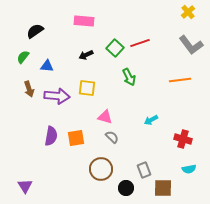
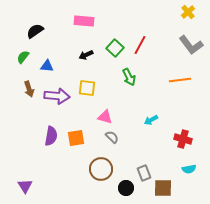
red line: moved 2 px down; rotated 42 degrees counterclockwise
gray rectangle: moved 3 px down
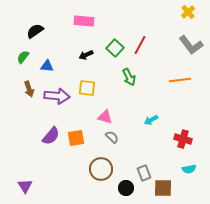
purple semicircle: rotated 30 degrees clockwise
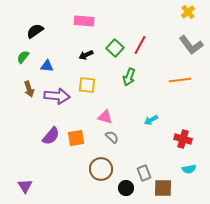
green arrow: rotated 48 degrees clockwise
yellow square: moved 3 px up
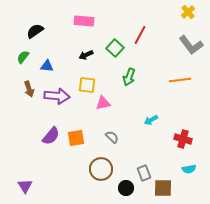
red line: moved 10 px up
pink triangle: moved 2 px left, 14 px up; rotated 28 degrees counterclockwise
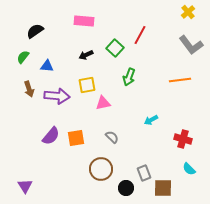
yellow square: rotated 18 degrees counterclockwise
cyan semicircle: rotated 56 degrees clockwise
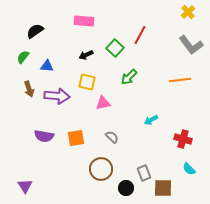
green arrow: rotated 24 degrees clockwise
yellow square: moved 3 px up; rotated 24 degrees clockwise
purple semicircle: moved 7 px left; rotated 60 degrees clockwise
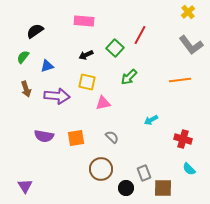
blue triangle: rotated 24 degrees counterclockwise
brown arrow: moved 3 px left
